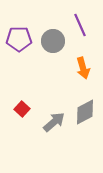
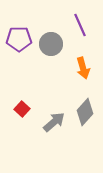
gray circle: moved 2 px left, 3 px down
gray diamond: rotated 20 degrees counterclockwise
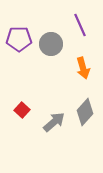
red square: moved 1 px down
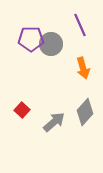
purple pentagon: moved 12 px right
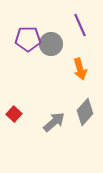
purple pentagon: moved 3 px left
orange arrow: moved 3 px left, 1 px down
red square: moved 8 px left, 4 px down
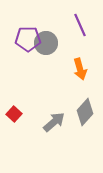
gray circle: moved 5 px left, 1 px up
